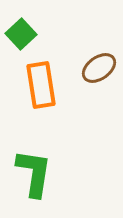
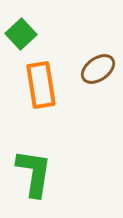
brown ellipse: moved 1 px left, 1 px down
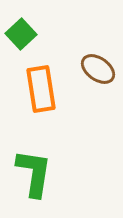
brown ellipse: rotated 72 degrees clockwise
orange rectangle: moved 4 px down
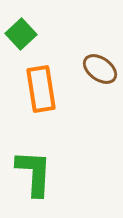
brown ellipse: moved 2 px right
green L-shape: rotated 6 degrees counterclockwise
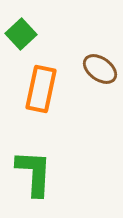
orange rectangle: rotated 21 degrees clockwise
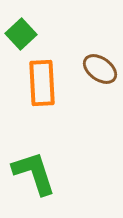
orange rectangle: moved 1 px right, 6 px up; rotated 15 degrees counterclockwise
green L-shape: rotated 21 degrees counterclockwise
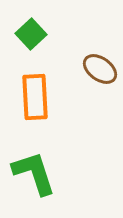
green square: moved 10 px right
orange rectangle: moved 7 px left, 14 px down
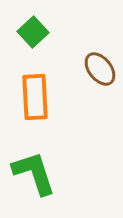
green square: moved 2 px right, 2 px up
brown ellipse: rotated 16 degrees clockwise
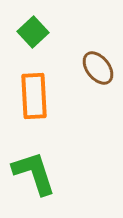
brown ellipse: moved 2 px left, 1 px up
orange rectangle: moved 1 px left, 1 px up
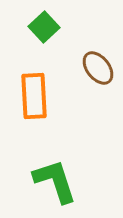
green square: moved 11 px right, 5 px up
green L-shape: moved 21 px right, 8 px down
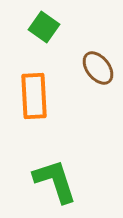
green square: rotated 12 degrees counterclockwise
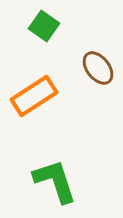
green square: moved 1 px up
orange rectangle: rotated 60 degrees clockwise
